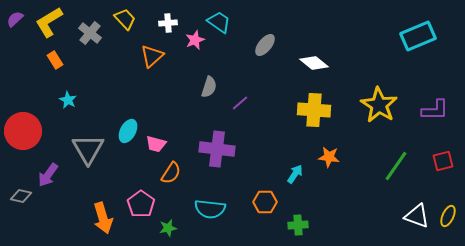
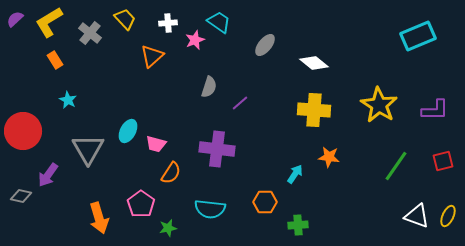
orange arrow: moved 4 px left
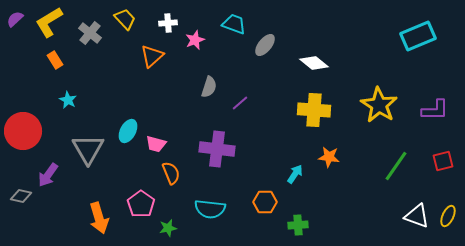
cyan trapezoid: moved 15 px right, 2 px down; rotated 15 degrees counterclockwise
orange semicircle: rotated 55 degrees counterclockwise
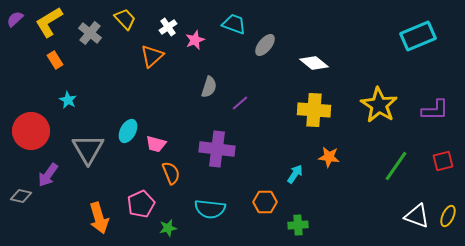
white cross: moved 4 px down; rotated 30 degrees counterclockwise
red circle: moved 8 px right
pink pentagon: rotated 12 degrees clockwise
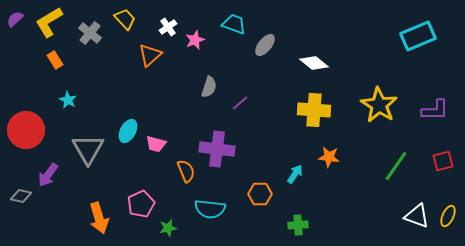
orange triangle: moved 2 px left, 1 px up
red circle: moved 5 px left, 1 px up
orange semicircle: moved 15 px right, 2 px up
orange hexagon: moved 5 px left, 8 px up
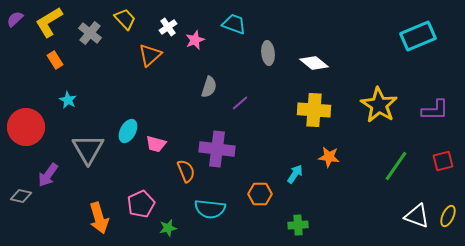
gray ellipse: moved 3 px right, 8 px down; rotated 45 degrees counterclockwise
red circle: moved 3 px up
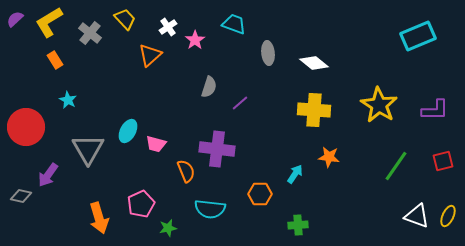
pink star: rotated 12 degrees counterclockwise
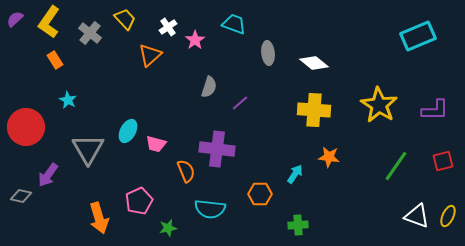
yellow L-shape: rotated 24 degrees counterclockwise
pink pentagon: moved 2 px left, 3 px up
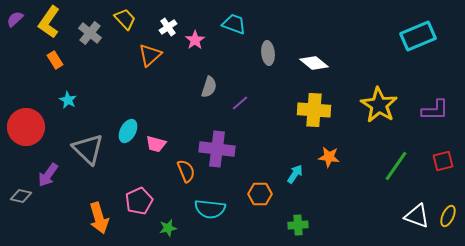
gray triangle: rotated 16 degrees counterclockwise
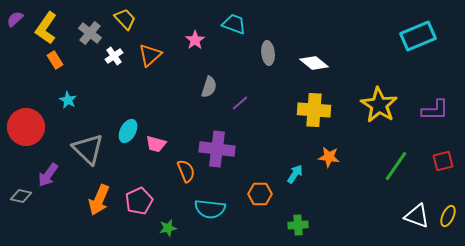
yellow L-shape: moved 3 px left, 6 px down
white cross: moved 54 px left, 29 px down
orange arrow: moved 18 px up; rotated 40 degrees clockwise
